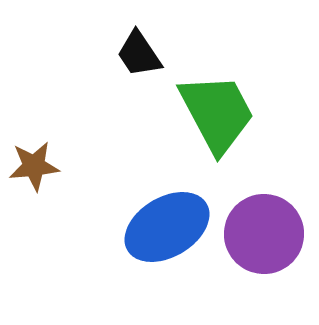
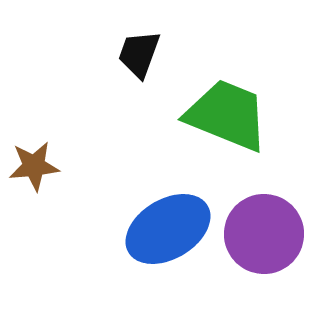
black trapezoid: rotated 54 degrees clockwise
green trapezoid: moved 10 px right, 2 px down; rotated 40 degrees counterclockwise
blue ellipse: moved 1 px right, 2 px down
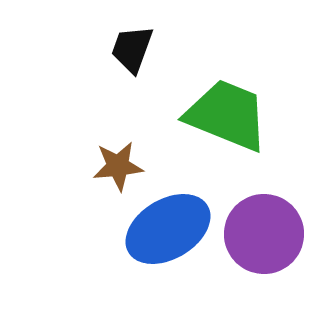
black trapezoid: moved 7 px left, 5 px up
brown star: moved 84 px right
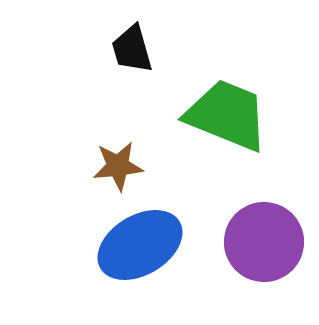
black trapezoid: rotated 36 degrees counterclockwise
blue ellipse: moved 28 px left, 16 px down
purple circle: moved 8 px down
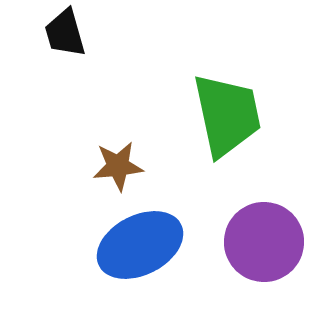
black trapezoid: moved 67 px left, 16 px up
green trapezoid: rotated 56 degrees clockwise
blue ellipse: rotated 4 degrees clockwise
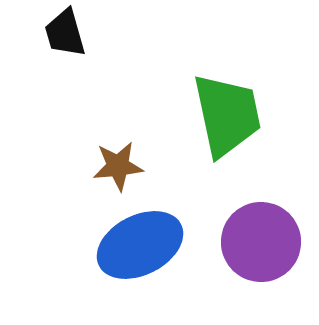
purple circle: moved 3 px left
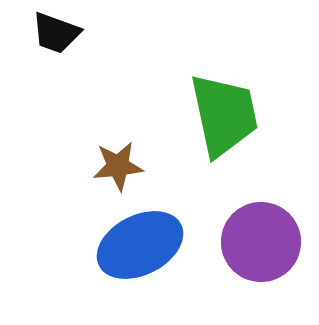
black trapezoid: moved 9 px left; rotated 54 degrees counterclockwise
green trapezoid: moved 3 px left
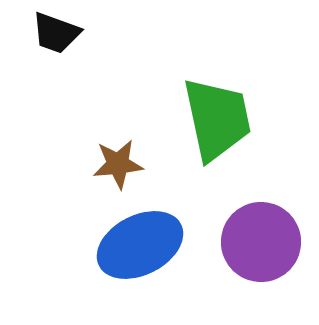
green trapezoid: moved 7 px left, 4 px down
brown star: moved 2 px up
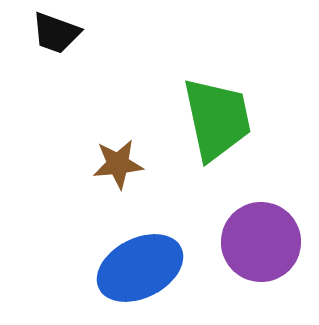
blue ellipse: moved 23 px down
